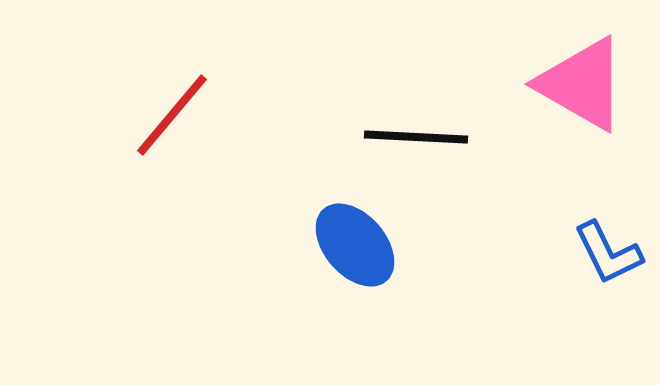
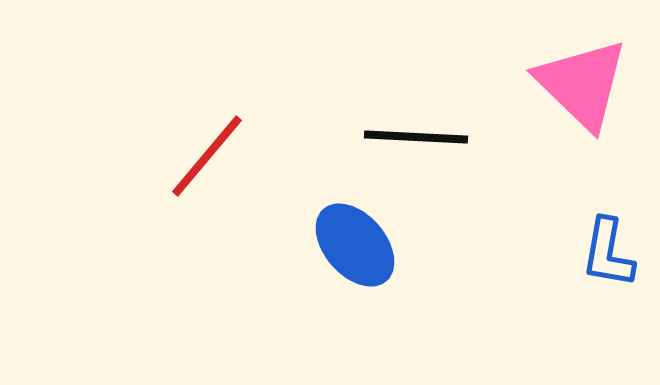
pink triangle: rotated 14 degrees clockwise
red line: moved 35 px right, 41 px down
blue L-shape: rotated 36 degrees clockwise
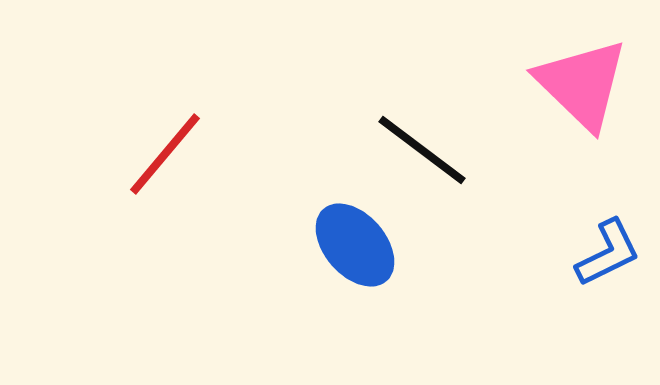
black line: moved 6 px right, 13 px down; rotated 34 degrees clockwise
red line: moved 42 px left, 2 px up
blue L-shape: rotated 126 degrees counterclockwise
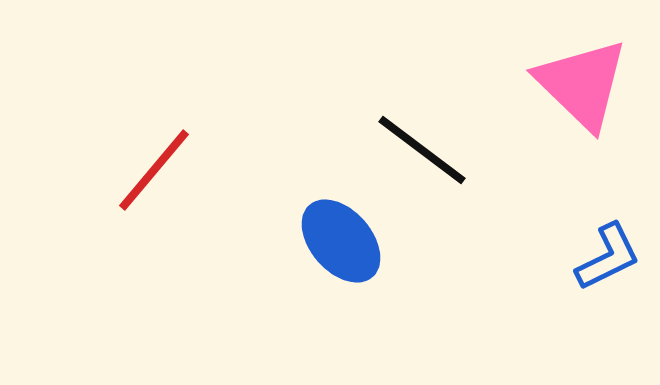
red line: moved 11 px left, 16 px down
blue ellipse: moved 14 px left, 4 px up
blue L-shape: moved 4 px down
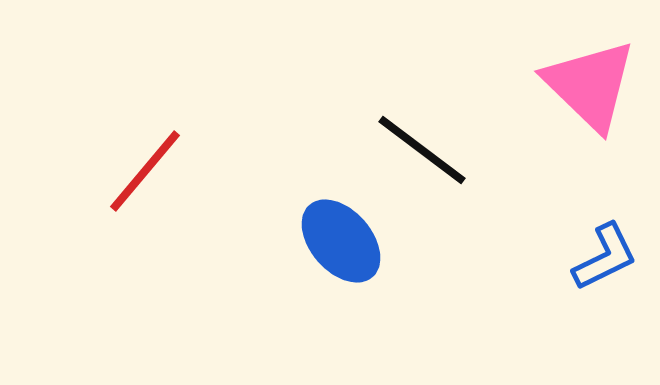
pink triangle: moved 8 px right, 1 px down
red line: moved 9 px left, 1 px down
blue L-shape: moved 3 px left
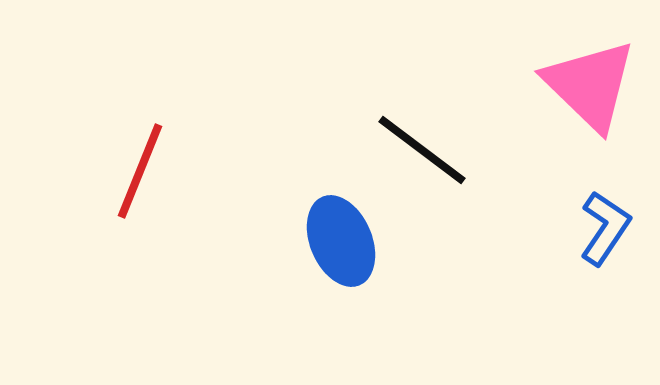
red line: moved 5 px left; rotated 18 degrees counterclockwise
blue ellipse: rotated 18 degrees clockwise
blue L-shape: moved 29 px up; rotated 30 degrees counterclockwise
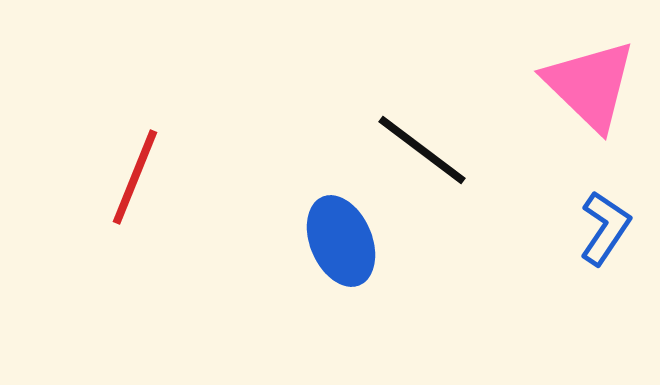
red line: moved 5 px left, 6 px down
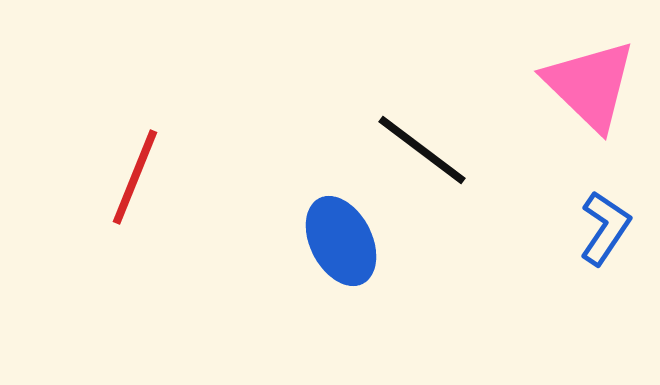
blue ellipse: rotated 4 degrees counterclockwise
